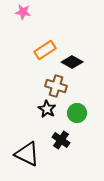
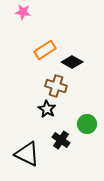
green circle: moved 10 px right, 11 px down
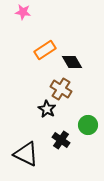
black diamond: rotated 30 degrees clockwise
brown cross: moved 5 px right, 3 px down; rotated 15 degrees clockwise
green circle: moved 1 px right, 1 px down
black triangle: moved 1 px left
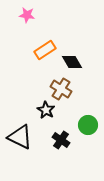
pink star: moved 4 px right, 3 px down
black star: moved 1 px left, 1 px down
black triangle: moved 6 px left, 17 px up
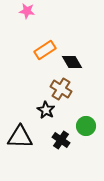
pink star: moved 4 px up
green circle: moved 2 px left, 1 px down
black triangle: rotated 24 degrees counterclockwise
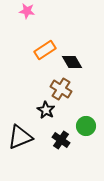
black triangle: rotated 24 degrees counterclockwise
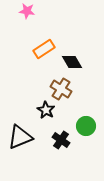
orange rectangle: moved 1 px left, 1 px up
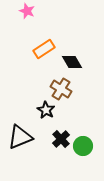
pink star: rotated 14 degrees clockwise
green circle: moved 3 px left, 20 px down
black cross: moved 1 px up; rotated 12 degrees clockwise
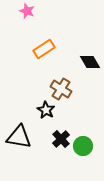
black diamond: moved 18 px right
black triangle: moved 1 px left; rotated 32 degrees clockwise
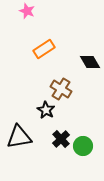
black triangle: rotated 20 degrees counterclockwise
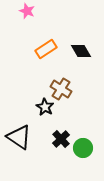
orange rectangle: moved 2 px right
black diamond: moved 9 px left, 11 px up
black star: moved 1 px left, 3 px up
black triangle: rotated 44 degrees clockwise
green circle: moved 2 px down
